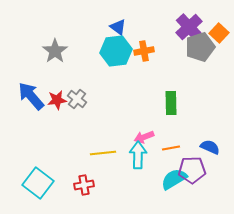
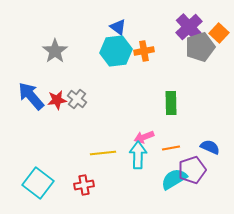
purple pentagon: rotated 16 degrees counterclockwise
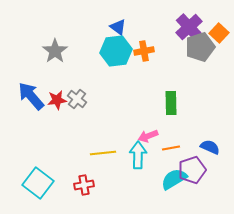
pink arrow: moved 4 px right, 1 px up
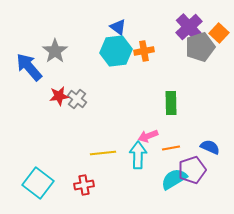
blue arrow: moved 2 px left, 29 px up
red star: moved 2 px right, 4 px up
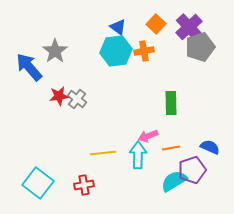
orange square: moved 63 px left, 9 px up
cyan semicircle: moved 2 px down
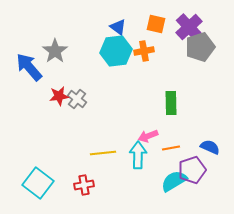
orange square: rotated 30 degrees counterclockwise
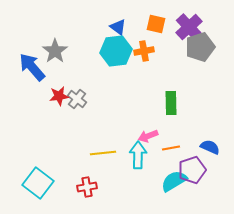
blue arrow: moved 3 px right
red cross: moved 3 px right, 2 px down
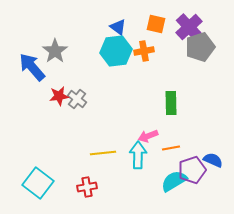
blue semicircle: moved 3 px right, 13 px down
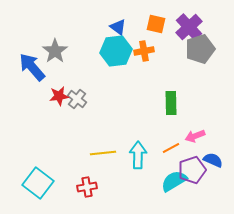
gray pentagon: moved 2 px down
pink arrow: moved 47 px right
orange line: rotated 18 degrees counterclockwise
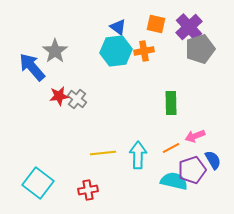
blue semicircle: rotated 36 degrees clockwise
cyan semicircle: rotated 44 degrees clockwise
red cross: moved 1 px right, 3 px down
